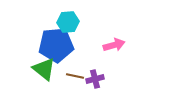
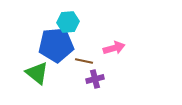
pink arrow: moved 3 px down
green triangle: moved 7 px left, 4 px down
brown line: moved 9 px right, 15 px up
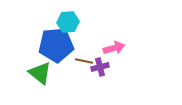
green triangle: moved 3 px right
purple cross: moved 5 px right, 12 px up
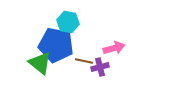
cyan hexagon: rotated 15 degrees clockwise
blue pentagon: rotated 16 degrees clockwise
green triangle: moved 10 px up
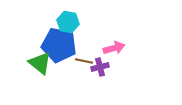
blue pentagon: moved 3 px right
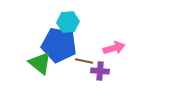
cyan hexagon: rotated 15 degrees counterclockwise
purple cross: moved 4 px down; rotated 18 degrees clockwise
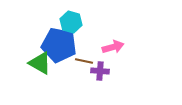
cyan hexagon: moved 3 px right; rotated 20 degrees clockwise
pink arrow: moved 1 px left, 1 px up
green triangle: rotated 10 degrees counterclockwise
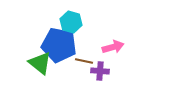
green triangle: rotated 10 degrees clockwise
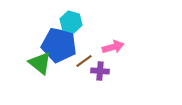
brown line: rotated 48 degrees counterclockwise
